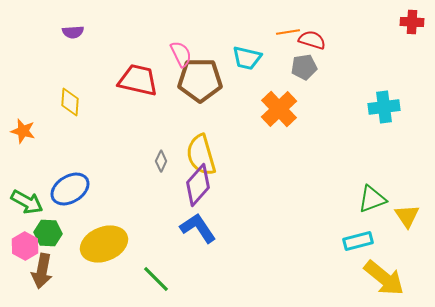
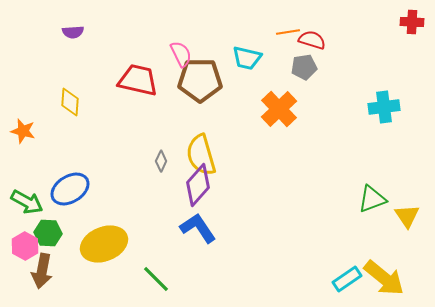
cyan rectangle: moved 11 px left, 38 px down; rotated 20 degrees counterclockwise
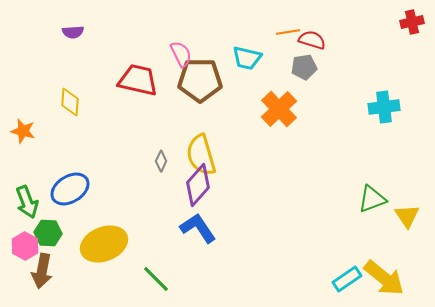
red cross: rotated 15 degrees counterclockwise
green arrow: rotated 40 degrees clockwise
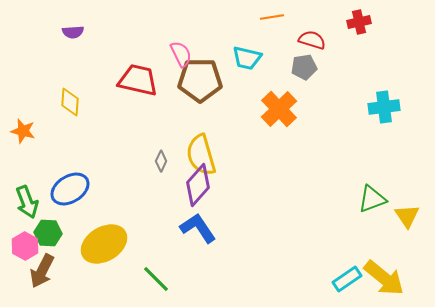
red cross: moved 53 px left
orange line: moved 16 px left, 15 px up
yellow ellipse: rotated 9 degrees counterclockwise
brown arrow: rotated 16 degrees clockwise
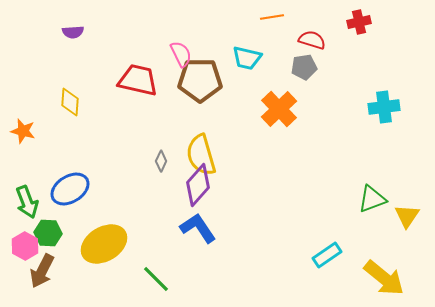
yellow triangle: rotated 8 degrees clockwise
cyan rectangle: moved 20 px left, 24 px up
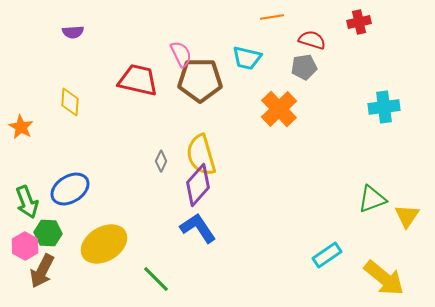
orange star: moved 2 px left, 4 px up; rotated 15 degrees clockwise
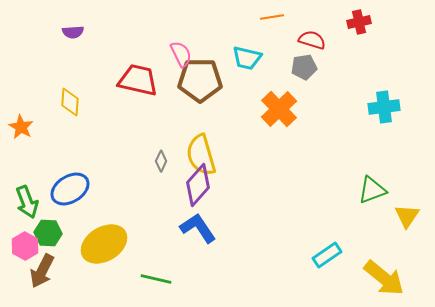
green triangle: moved 9 px up
green line: rotated 32 degrees counterclockwise
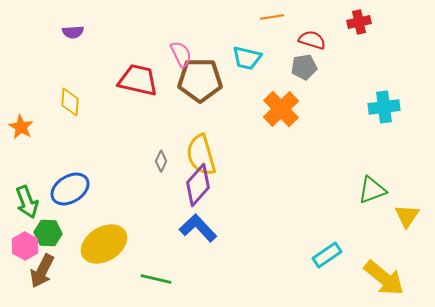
orange cross: moved 2 px right
blue L-shape: rotated 9 degrees counterclockwise
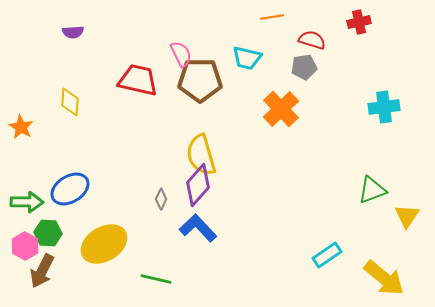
gray diamond: moved 38 px down
green arrow: rotated 68 degrees counterclockwise
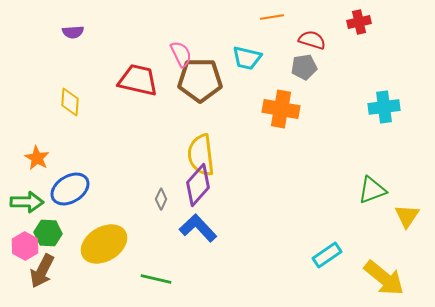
orange cross: rotated 36 degrees counterclockwise
orange star: moved 16 px right, 31 px down
yellow semicircle: rotated 9 degrees clockwise
